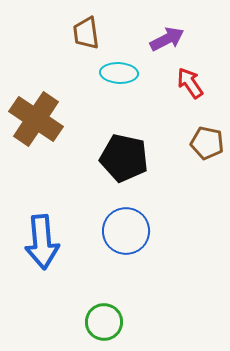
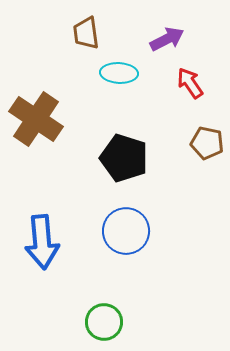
black pentagon: rotated 6 degrees clockwise
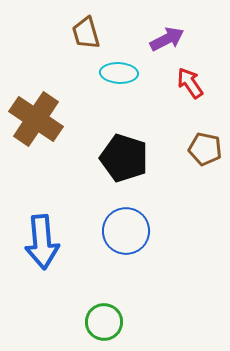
brown trapezoid: rotated 8 degrees counterclockwise
brown pentagon: moved 2 px left, 6 px down
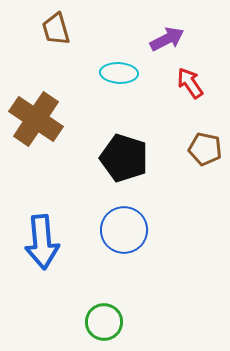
brown trapezoid: moved 30 px left, 4 px up
blue circle: moved 2 px left, 1 px up
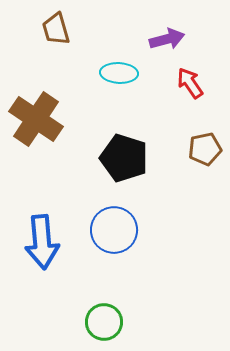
purple arrow: rotated 12 degrees clockwise
brown pentagon: rotated 24 degrees counterclockwise
blue circle: moved 10 px left
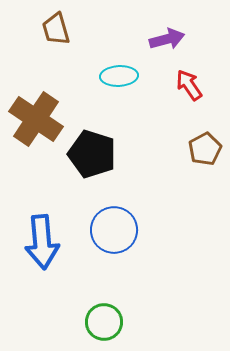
cyan ellipse: moved 3 px down; rotated 6 degrees counterclockwise
red arrow: moved 1 px left, 2 px down
brown pentagon: rotated 16 degrees counterclockwise
black pentagon: moved 32 px left, 4 px up
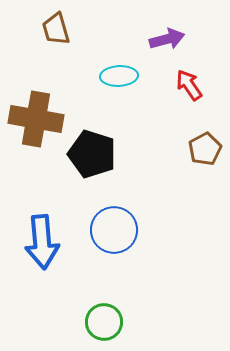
brown cross: rotated 24 degrees counterclockwise
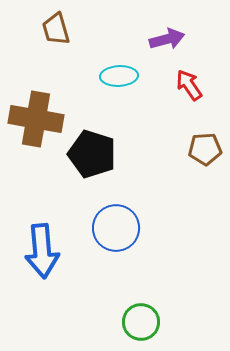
brown pentagon: rotated 24 degrees clockwise
blue circle: moved 2 px right, 2 px up
blue arrow: moved 9 px down
green circle: moved 37 px right
